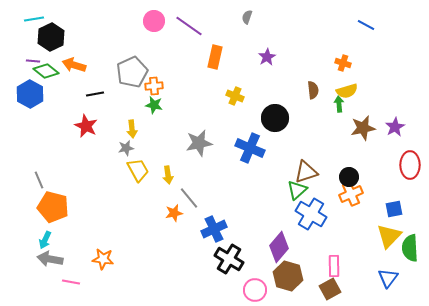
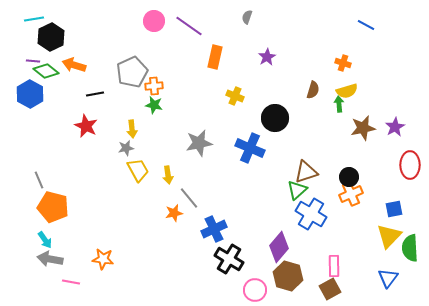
brown semicircle at (313, 90): rotated 24 degrees clockwise
cyan arrow at (45, 240): rotated 60 degrees counterclockwise
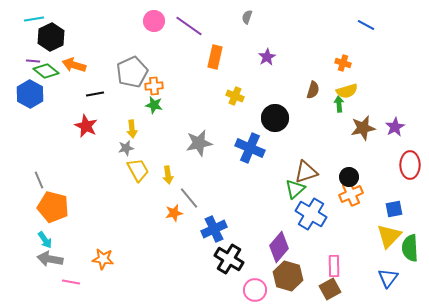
green triangle at (297, 190): moved 2 px left, 1 px up
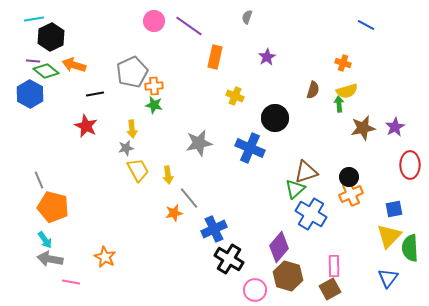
orange star at (103, 259): moved 2 px right, 2 px up; rotated 20 degrees clockwise
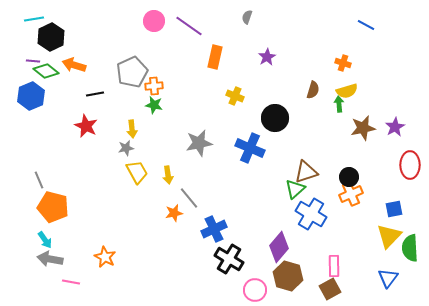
blue hexagon at (30, 94): moved 1 px right, 2 px down; rotated 8 degrees clockwise
yellow trapezoid at (138, 170): moved 1 px left, 2 px down
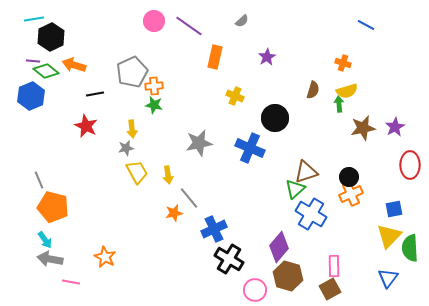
gray semicircle at (247, 17): moved 5 px left, 4 px down; rotated 152 degrees counterclockwise
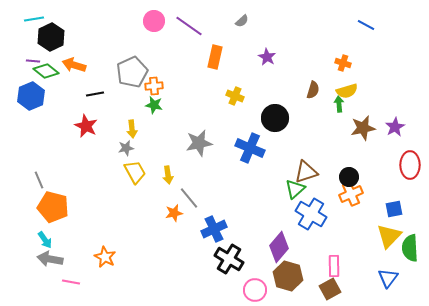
purple star at (267, 57): rotated 12 degrees counterclockwise
yellow trapezoid at (137, 172): moved 2 px left
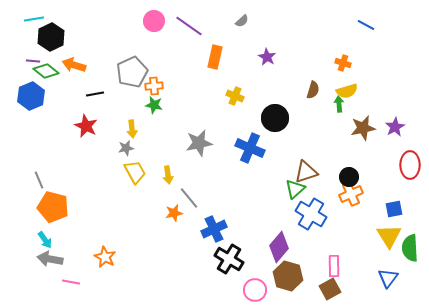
yellow triangle at (389, 236): rotated 16 degrees counterclockwise
